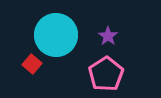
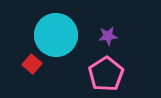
purple star: rotated 30 degrees clockwise
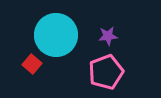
pink pentagon: moved 2 px up; rotated 12 degrees clockwise
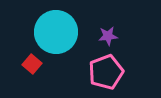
cyan circle: moved 3 px up
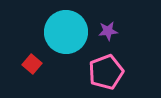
cyan circle: moved 10 px right
purple star: moved 5 px up
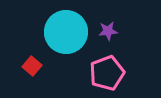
red square: moved 2 px down
pink pentagon: moved 1 px right, 1 px down
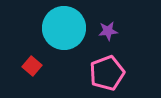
cyan circle: moved 2 px left, 4 px up
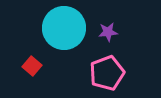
purple star: moved 1 px down
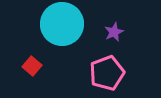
cyan circle: moved 2 px left, 4 px up
purple star: moved 6 px right; rotated 18 degrees counterclockwise
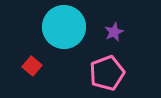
cyan circle: moved 2 px right, 3 px down
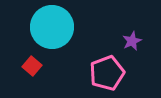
cyan circle: moved 12 px left
purple star: moved 18 px right, 9 px down
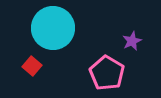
cyan circle: moved 1 px right, 1 px down
pink pentagon: rotated 20 degrees counterclockwise
